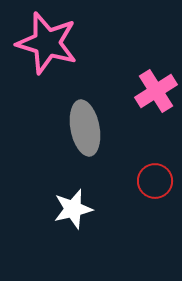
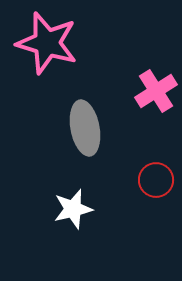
red circle: moved 1 px right, 1 px up
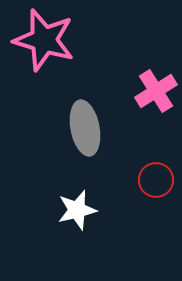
pink star: moved 3 px left, 3 px up
white star: moved 4 px right, 1 px down
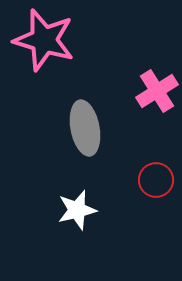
pink cross: moved 1 px right
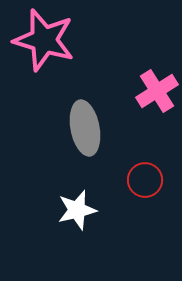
red circle: moved 11 px left
